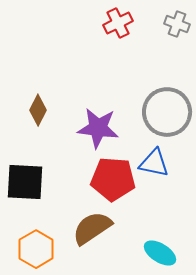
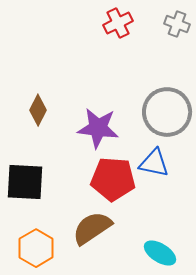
orange hexagon: moved 1 px up
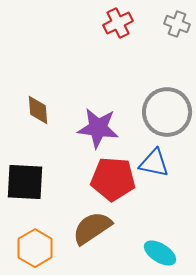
brown diamond: rotated 32 degrees counterclockwise
orange hexagon: moved 1 px left
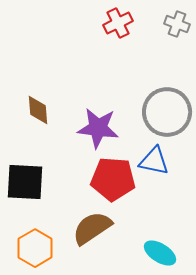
blue triangle: moved 2 px up
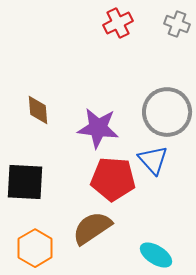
blue triangle: moved 1 px left, 1 px up; rotated 36 degrees clockwise
cyan ellipse: moved 4 px left, 2 px down
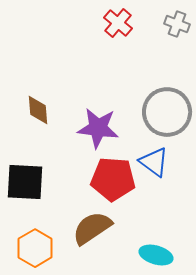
red cross: rotated 24 degrees counterclockwise
blue triangle: moved 1 px right, 2 px down; rotated 12 degrees counterclockwise
cyan ellipse: rotated 16 degrees counterclockwise
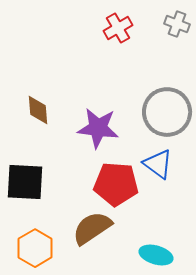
red cross: moved 5 px down; rotated 20 degrees clockwise
blue triangle: moved 4 px right, 2 px down
red pentagon: moved 3 px right, 5 px down
